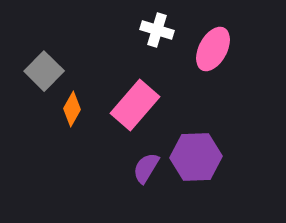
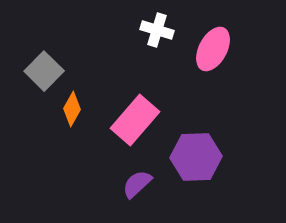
pink rectangle: moved 15 px down
purple semicircle: moved 9 px left, 16 px down; rotated 16 degrees clockwise
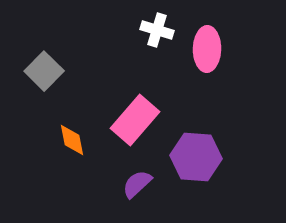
pink ellipse: moved 6 px left; rotated 27 degrees counterclockwise
orange diamond: moved 31 px down; rotated 40 degrees counterclockwise
purple hexagon: rotated 6 degrees clockwise
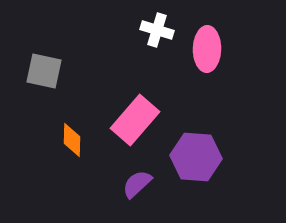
gray square: rotated 33 degrees counterclockwise
orange diamond: rotated 12 degrees clockwise
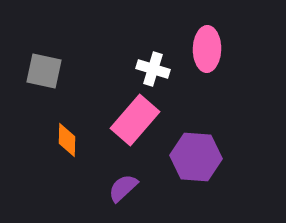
white cross: moved 4 px left, 39 px down
orange diamond: moved 5 px left
purple semicircle: moved 14 px left, 4 px down
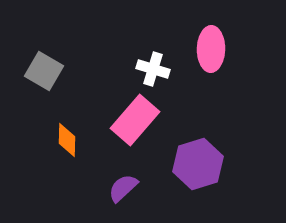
pink ellipse: moved 4 px right
gray square: rotated 18 degrees clockwise
purple hexagon: moved 2 px right, 7 px down; rotated 21 degrees counterclockwise
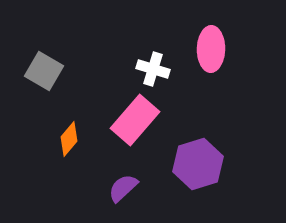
orange diamond: moved 2 px right, 1 px up; rotated 40 degrees clockwise
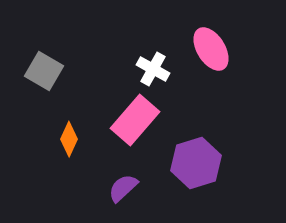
pink ellipse: rotated 33 degrees counterclockwise
white cross: rotated 12 degrees clockwise
orange diamond: rotated 16 degrees counterclockwise
purple hexagon: moved 2 px left, 1 px up
